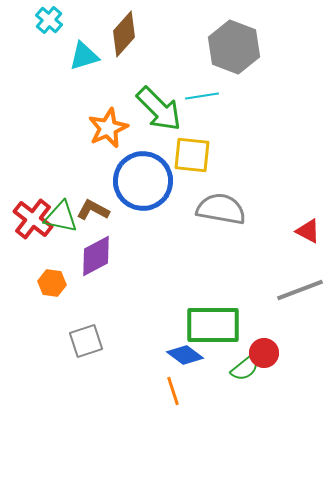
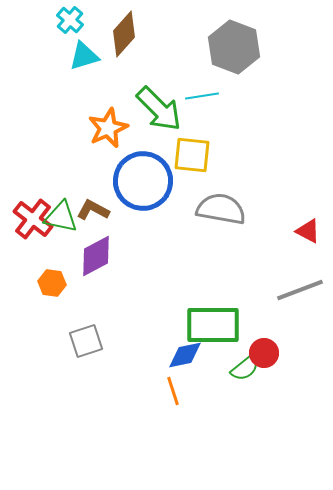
cyan cross: moved 21 px right
blue diamond: rotated 48 degrees counterclockwise
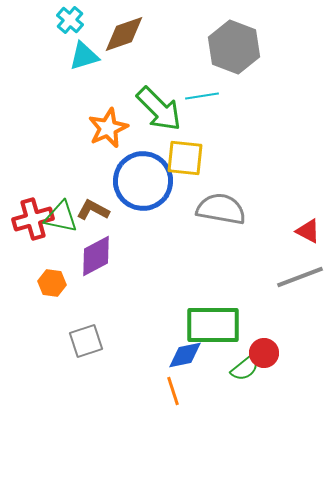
brown diamond: rotated 30 degrees clockwise
yellow square: moved 7 px left, 3 px down
red cross: rotated 36 degrees clockwise
gray line: moved 13 px up
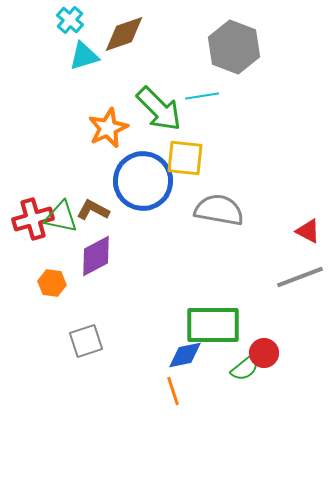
gray semicircle: moved 2 px left, 1 px down
